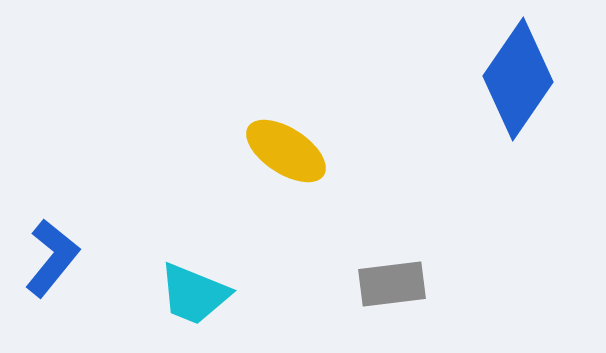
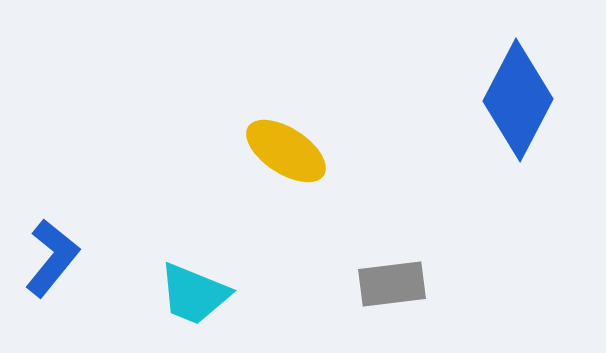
blue diamond: moved 21 px down; rotated 7 degrees counterclockwise
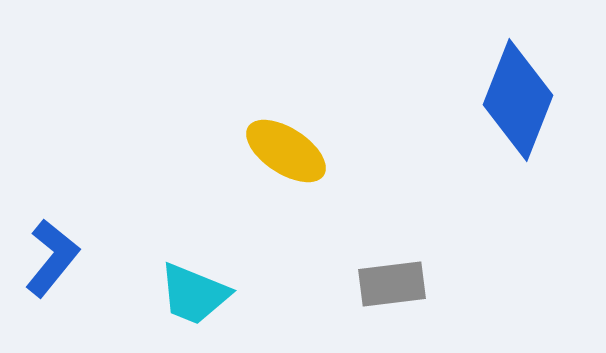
blue diamond: rotated 6 degrees counterclockwise
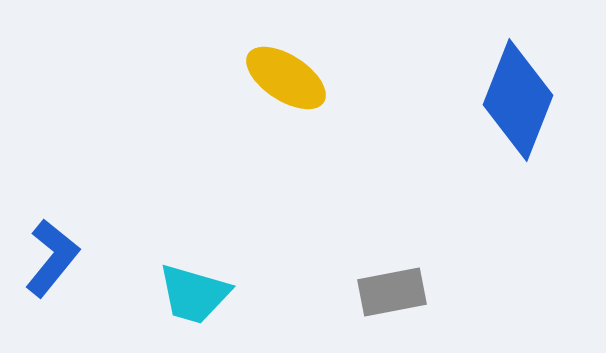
yellow ellipse: moved 73 px up
gray rectangle: moved 8 px down; rotated 4 degrees counterclockwise
cyan trapezoid: rotated 6 degrees counterclockwise
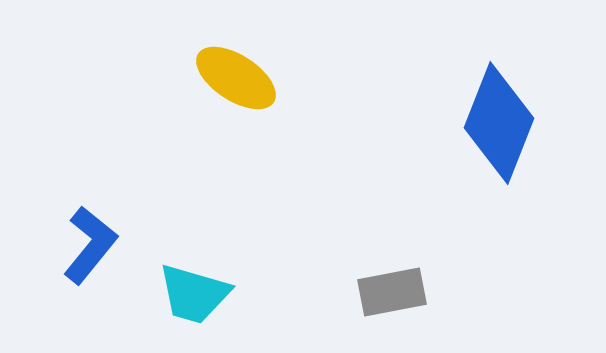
yellow ellipse: moved 50 px left
blue diamond: moved 19 px left, 23 px down
blue L-shape: moved 38 px right, 13 px up
